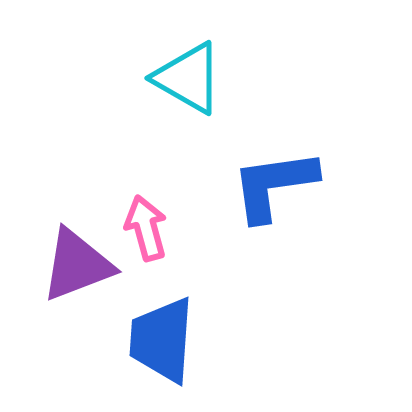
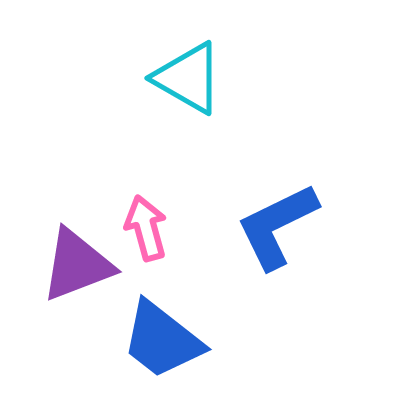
blue L-shape: moved 3 px right, 41 px down; rotated 18 degrees counterclockwise
blue trapezoid: rotated 56 degrees counterclockwise
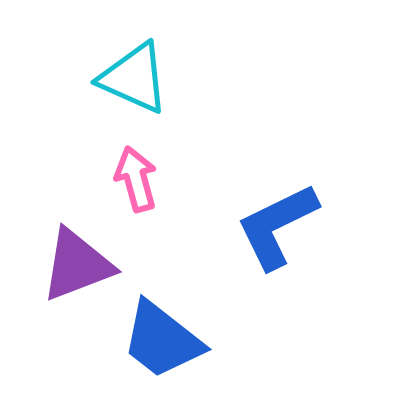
cyan triangle: moved 54 px left; rotated 6 degrees counterclockwise
pink arrow: moved 10 px left, 49 px up
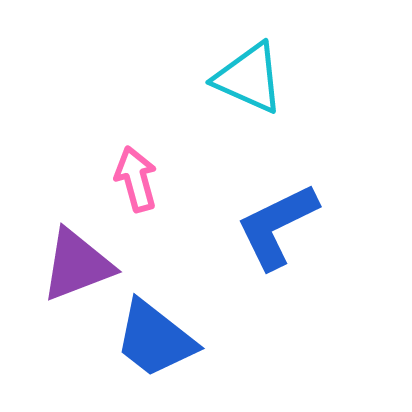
cyan triangle: moved 115 px right
blue trapezoid: moved 7 px left, 1 px up
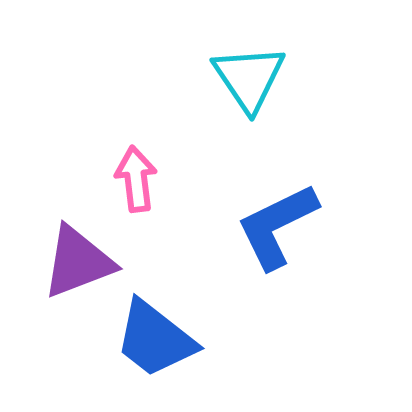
cyan triangle: rotated 32 degrees clockwise
pink arrow: rotated 8 degrees clockwise
purple triangle: moved 1 px right, 3 px up
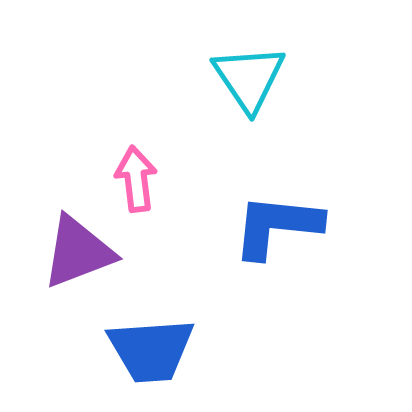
blue L-shape: rotated 32 degrees clockwise
purple triangle: moved 10 px up
blue trapezoid: moved 4 px left, 11 px down; rotated 42 degrees counterclockwise
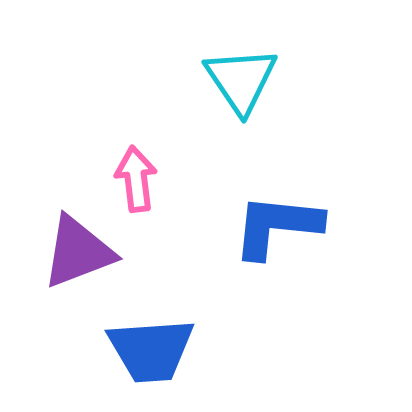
cyan triangle: moved 8 px left, 2 px down
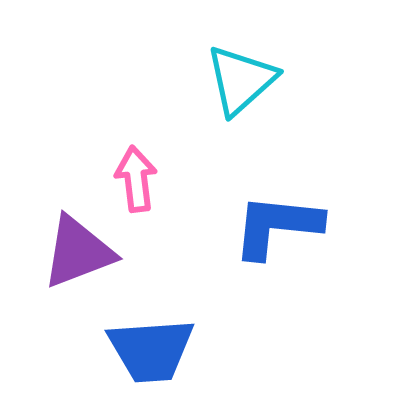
cyan triangle: rotated 22 degrees clockwise
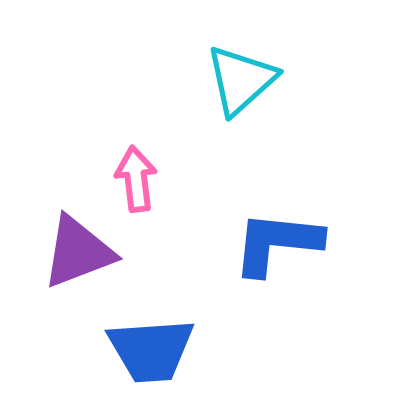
blue L-shape: moved 17 px down
